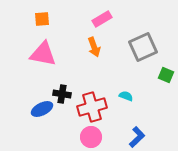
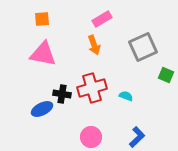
orange arrow: moved 2 px up
red cross: moved 19 px up
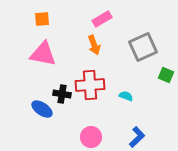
red cross: moved 2 px left, 3 px up; rotated 12 degrees clockwise
blue ellipse: rotated 60 degrees clockwise
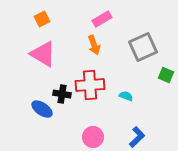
orange square: rotated 21 degrees counterclockwise
pink triangle: rotated 20 degrees clockwise
pink circle: moved 2 px right
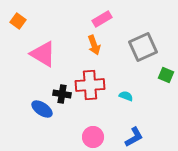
orange square: moved 24 px left, 2 px down; rotated 28 degrees counterclockwise
blue L-shape: moved 3 px left; rotated 15 degrees clockwise
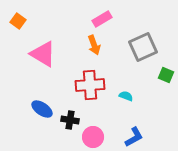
black cross: moved 8 px right, 26 px down
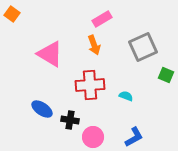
orange square: moved 6 px left, 7 px up
pink triangle: moved 7 px right
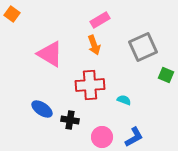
pink rectangle: moved 2 px left, 1 px down
cyan semicircle: moved 2 px left, 4 px down
pink circle: moved 9 px right
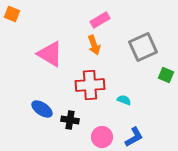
orange square: rotated 14 degrees counterclockwise
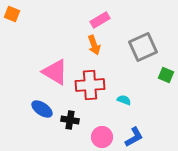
pink triangle: moved 5 px right, 18 px down
